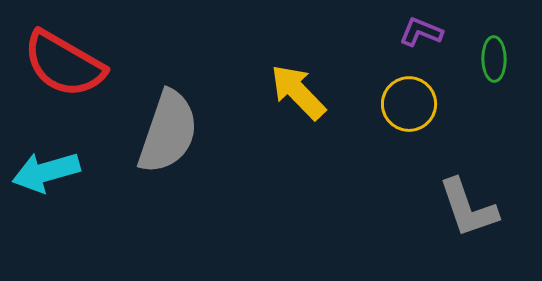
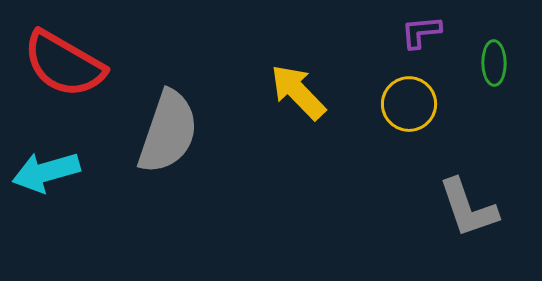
purple L-shape: rotated 27 degrees counterclockwise
green ellipse: moved 4 px down
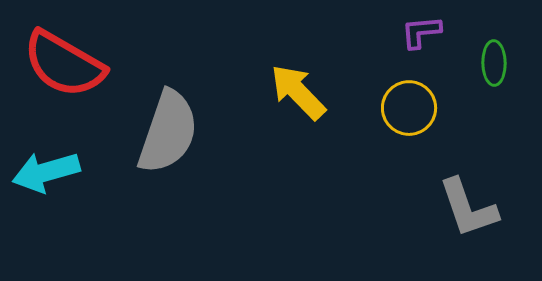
yellow circle: moved 4 px down
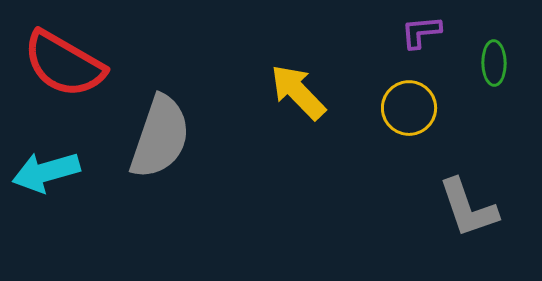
gray semicircle: moved 8 px left, 5 px down
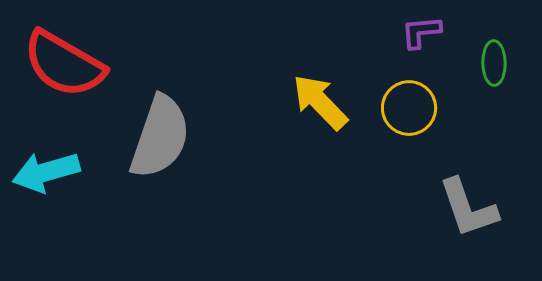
yellow arrow: moved 22 px right, 10 px down
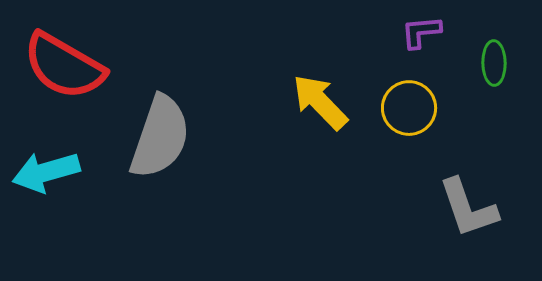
red semicircle: moved 2 px down
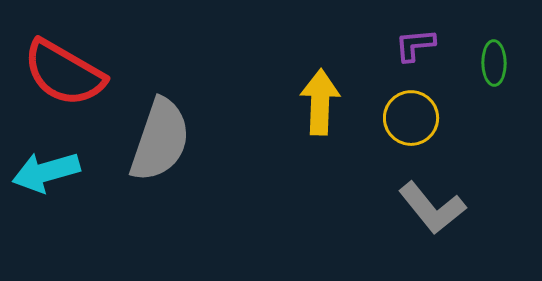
purple L-shape: moved 6 px left, 13 px down
red semicircle: moved 7 px down
yellow arrow: rotated 46 degrees clockwise
yellow circle: moved 2 px right, 10 px down
gray semicircle: moved 3 px down
gray L-shape: moved 36 px left; rotated 20 degrees counterclockwise
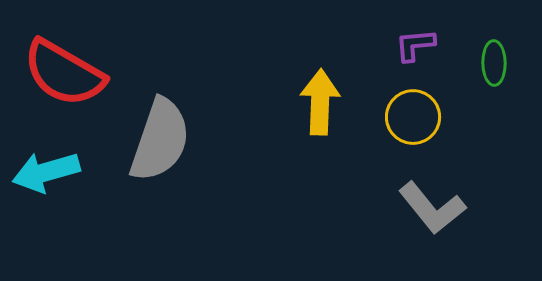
yellow circle: moved 2 px right, 1 px up
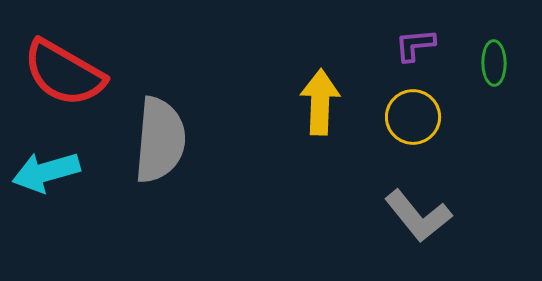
gray semicircle: rotated 14 degrees counterclockwise
gray L-shape: moved 14 px left, 8 px down
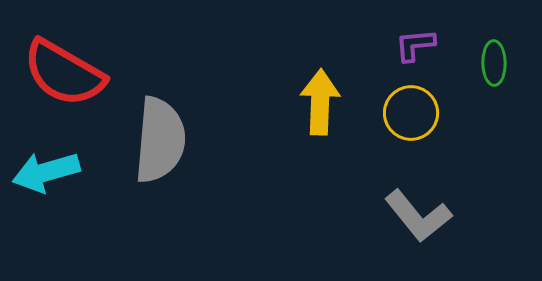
yellow circle: moved 2 px left, 4 px up
